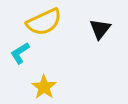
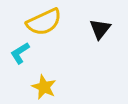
yellow star: rotated 10 degrees counterclockwise
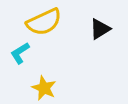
black triangle: rotated 20 degrees clockwise
yellow star: moved 1 px down
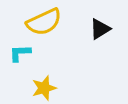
cyan L-shape: rotated 30 degrees clockwise
yellow star: rotated 30 degrees clockwise
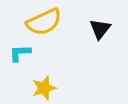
black triangle: rotated 20 degrees counterclockwise
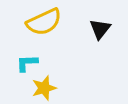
cyan L-shape: moved 7 px right, 10 px down
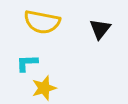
yellow semicircle: moved 2 px left; rotated 36 degrees clockwise
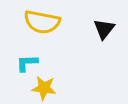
black triangle: moved 4 px right
yellow star: rotated 25 degrees clockwise
